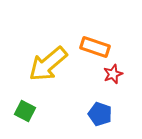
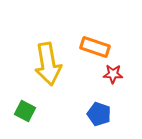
yellow arrow: rotated 60 degrees counterclockwise
red star: rotated 24 degrees clockwise
blue pentagon: moved 1 px left
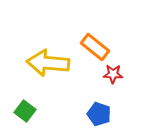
orange rectangle: rotated 20 degrees clockwise
yellow arrow: moved 1 px up; rotated 105 degrees clockwise
green square: rotated 10 degrees clockwise
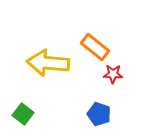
green square: moved 2 px left, 3 px down
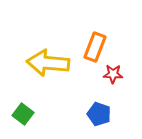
orange rectangle: rotated 72 degrees clockwise
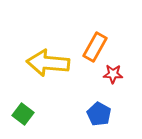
orange rectangle: rotated 8 degrees clockwise
blue pentagon: rotated 10 degrees clockwise
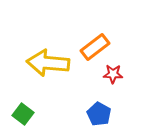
orange rectangle: rotated 24 degrees clockwise
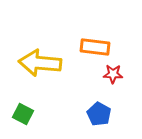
orange rectangle: rotated 44 degrees clockwise
yellow arrow: moved 8 px left
green square: rotated 10 degrees counterclockwise
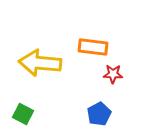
orange rectangle: moved 2 px left
blue pentagon: rotated 15 degrees clockwise
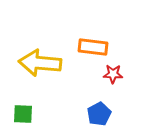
green square: rotated 25 degrees counterclockwise
